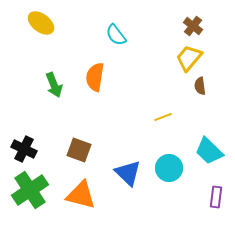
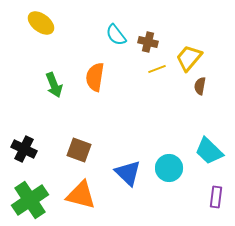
brown cross: moved 45 px left, 16 px down; rotated 24 degrees counterclockwise
brown semicircle: rotated 18 degrees clockwise
yellow line: moved 6 px left, 48 px up
green cross: moved 10 px down
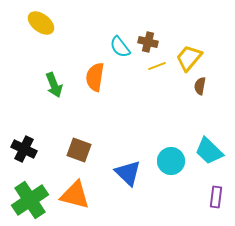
cyan semicircle: moved 4 px right, 12 px down
yellow line: moved 3 px up
cyan circle: moved 2 px right, 7 px up
orange triangle: moved 6 px left
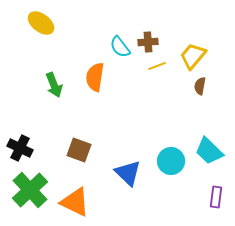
brown cross: rotated 18 degrees counterclockwise
yellow trapezoid: moved 4 px right, 2 px up
black cross: moved 4 px left, 1 px up
orange triangle: moved 7 px down; rotated 12 degrees clockwise
green cross: moved 10 px up; rotated 9 degrees counterclockwise
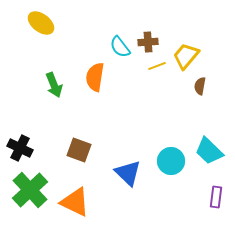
yellow trapezoid: moved 7 px left
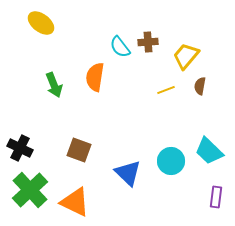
yellow line: moved 9 px right, 24 px down
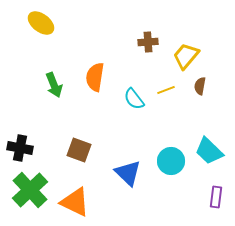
cyan semicircle: moved 14 px right, 52 px down
black cross: rotated 15 degrees counterclockwise
